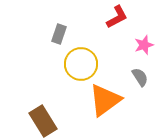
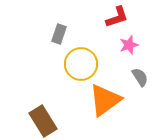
red L-shape: rotated 10 degrees clockwise
pink star: moved 15 px left
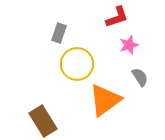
gray rectangle: moved 1 px up
yellow circle: moved 4 px left
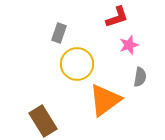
gray semicircle: rotated 42 degrees clockwise
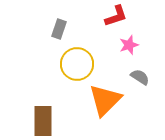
red L-shape: moved 1 px left, 1 px up
gray rectangle: moved 4 px up
gray semicircle: rotated 66 degrees counterclockwise
orange triangle: rotated 9 degrees counterclockwise
brown rectangle: rotated 32 degrees clockwise
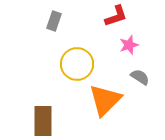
gray rectangle: moved 5 px left, 8 px up
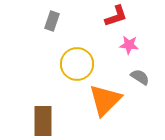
gray rectangle: moved 2 px left
pink star: rotated 24 degrees clockwise
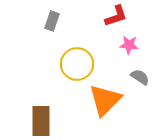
brown rectangle: moved 2 px left
